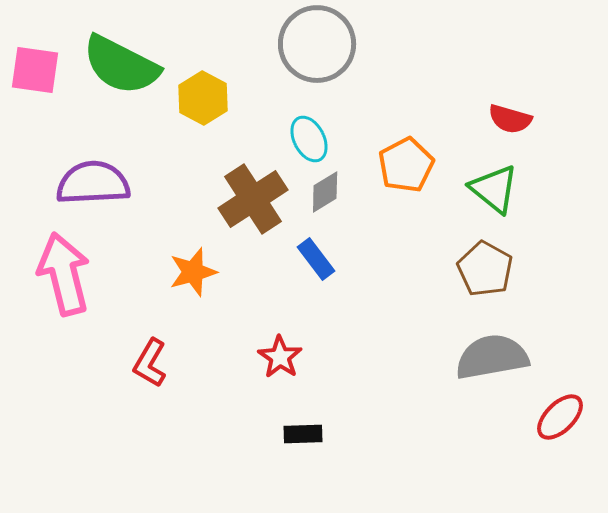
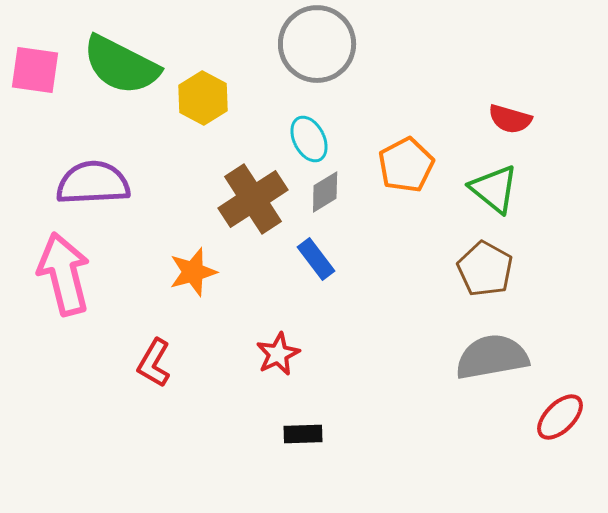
red star: moved 2 px left, 3 px up; rotated 12 degrees clockwise
red L-shape: moved 4 px right
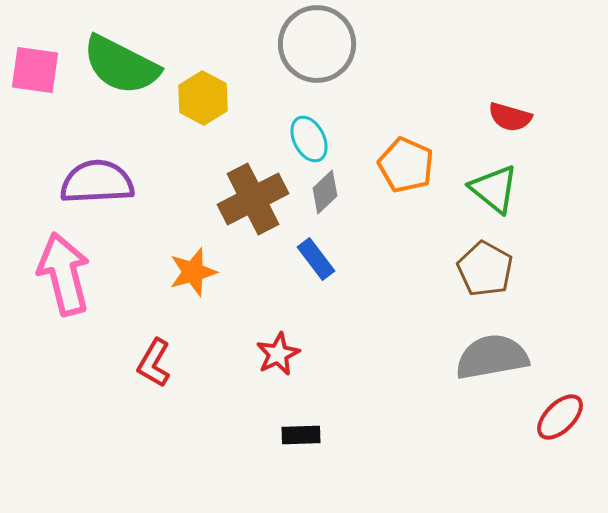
red semicircle: moved 2 px up
orange pentagon: rotated 20 degrees counterclockwise
purple semicircle: moved 4 px right, 1 px up
gray diamond: rotated 12 degrees counterclockwise
brown cross: rotated 6 degrees clockwise
black rectangle: moved 2 px left, 1 px down
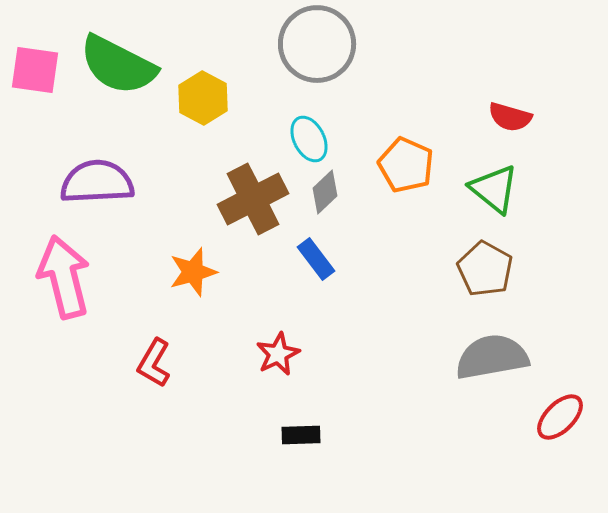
green semicircle: moved 3 px left
pink arrow: moved 3 px down
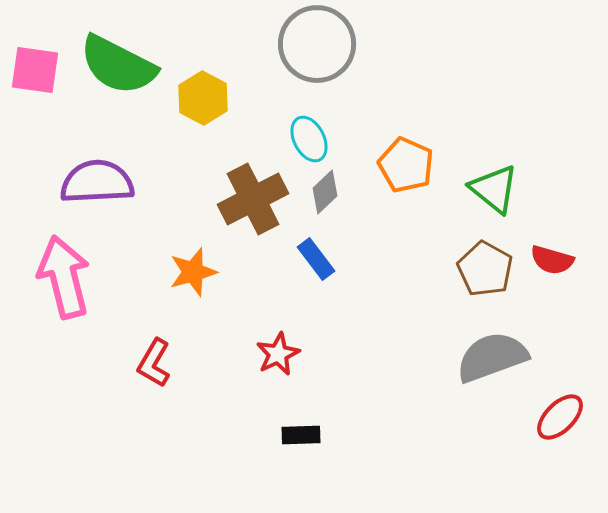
red semicircle: moved 42 px right, 143 px down
gray semicircle: rotated 10 degrees counterclockwise
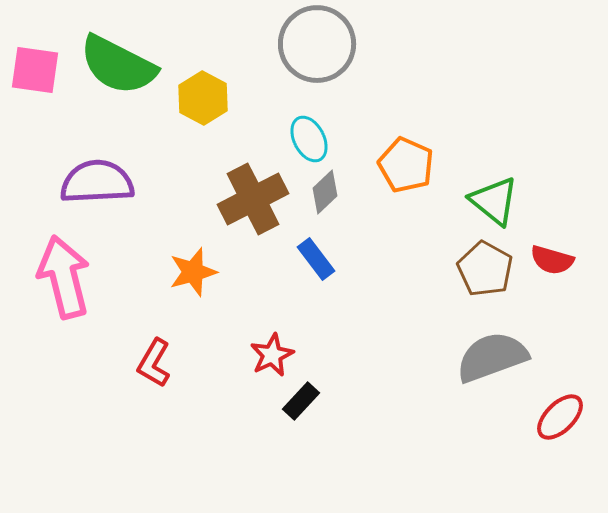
green triangle: moved 12 px down
red star: moved 6 px left, 1 px down
black rectangle: moved 34 px up; rotated 45 degrees counterclockwise
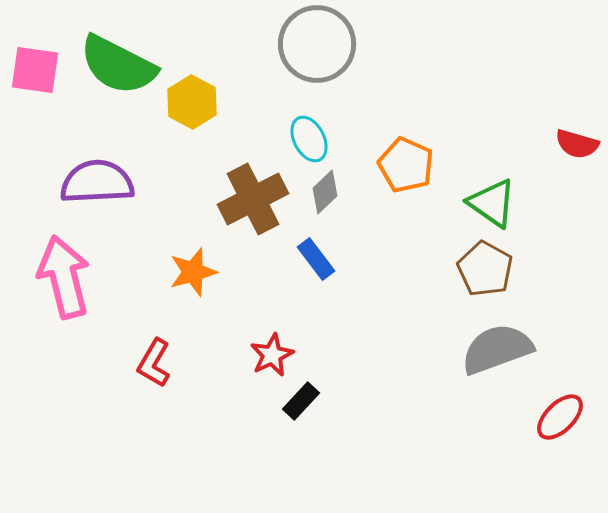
yellow hexagon: moved 11 px left, 4 px down
green triangle: moved 2 px left, 2 px down; rotated 4 degrees counterclockwise
red semicircle: moved 25 px right, 116 px up
gray semicircle: moved 5 px right, 8 px up
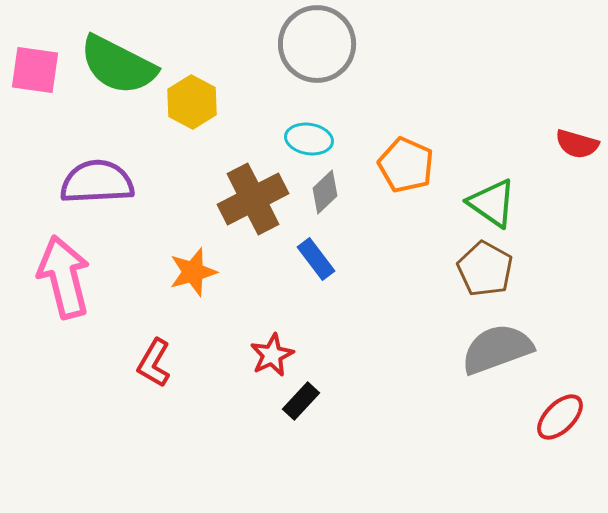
cyan ellipse: rotated 54 degrees counterclockwise
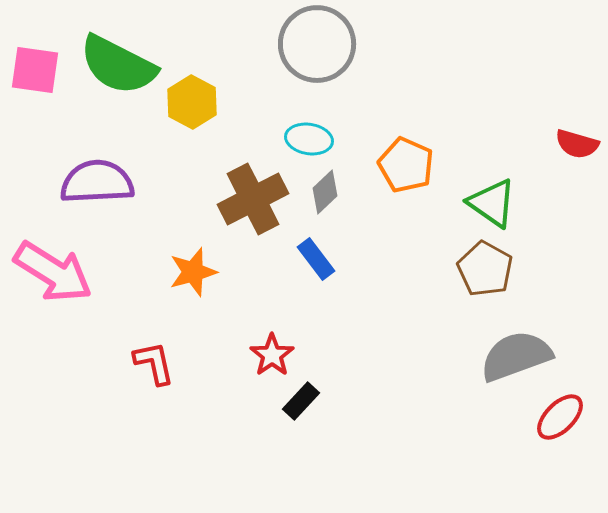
pink arrow: moved 11 px left, 5 px up; rotated 136 degrees clockwise
gray semicircle: moved 19 px right, 7 px down
red star: rotated 9 degrees counterclockwise
red L-shape: rotated 138 degrees clockwise
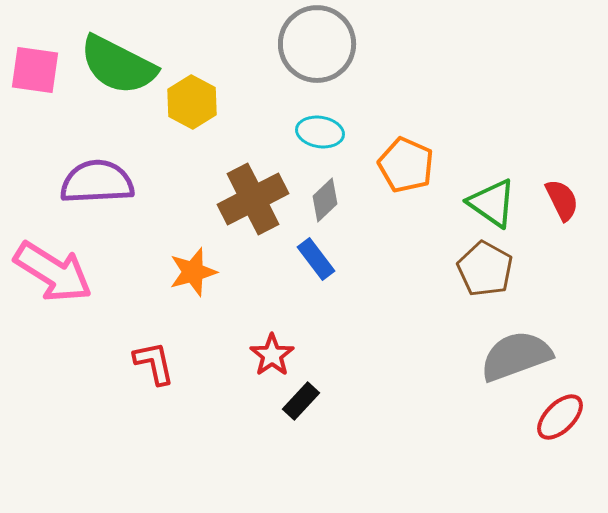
cyan ellipse: moved 11 px right, 7 px up
red semicircle: moved 15 px left, 56 px down; rotated 132 degrees counterclockwise
gray diamond: moved 8 px down
